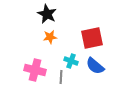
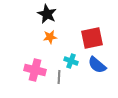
blue semicircle: moved 2 px right, 1 px up
gray line: moved 2 px left
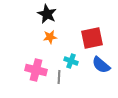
blue semicircle: moved 4 px right
pink cross: moved 1 px right
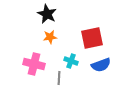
blue semicircle: rotated 60 degrees counterclockwise
pink cross: moved 2 px left, 6 px up
gray line: moved 1 px down
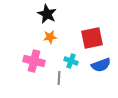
pink cross: moved 3 px up
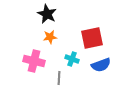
cyan cross: moved 1 px right, 2 px up
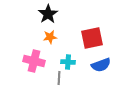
black star: moved 1 px right; rotated 12 degrees clockwise
cyan cross: moved 4 px left, 3 px down; rotated 16 degrees counterclockwise
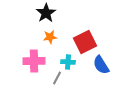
black star: moved 2 px left, 1 px up
red square: moved 7 px left, 4 px down; rotated 15 degrees counterclockwise
pink cross: rotated 15 degrees counterclockwise
blue semicircle: rotated 78 degrees clockwise
gray line: moved 2 px left; rotated 24 degrees clockwise
